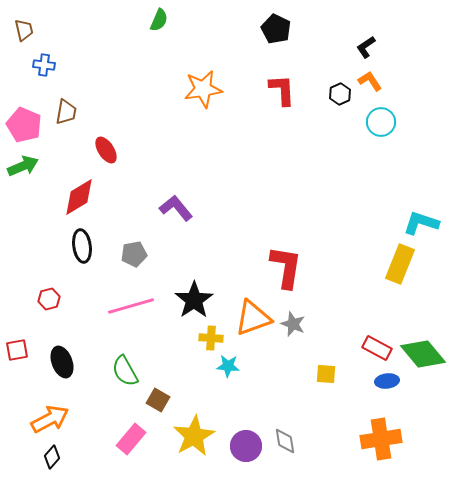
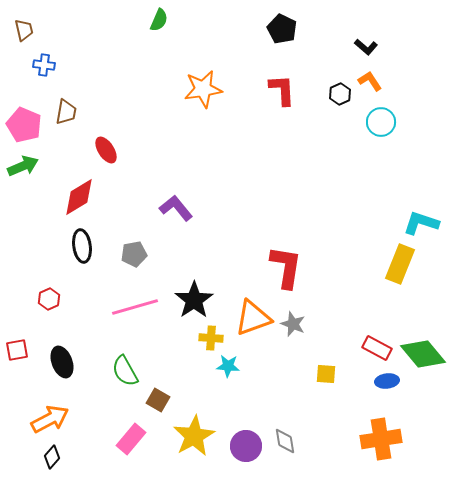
black pentagon at (276, 29): moved 6 px right
black L-shape at (366, 47): rotated 105 degrees counterclockwise
red hexagon at (49, 299): rotated 10 degrees counterclockwise
pink line at (131, 306): moved 4 px right, 1 px down
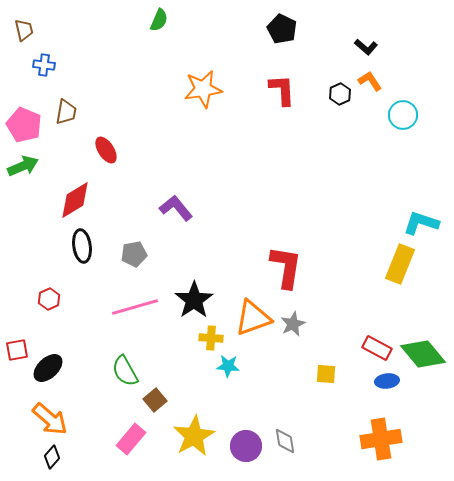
cyan circle at (381, 122): moved 22 px right, 7 px up
red diamond at (79, 197): moved 4 px left, 3 px down
gray star at (293, 324): rotated 25 degrees clockwise
black ellipse at (62, 362): moved 14 px left, 6 px down; rotated 68 degrees clockwise
brown square at (158, 400): moved 3 px left; rotated 20 degrees clockwise
orange arrow at (50, 419): rotated 69 degrees clockwise
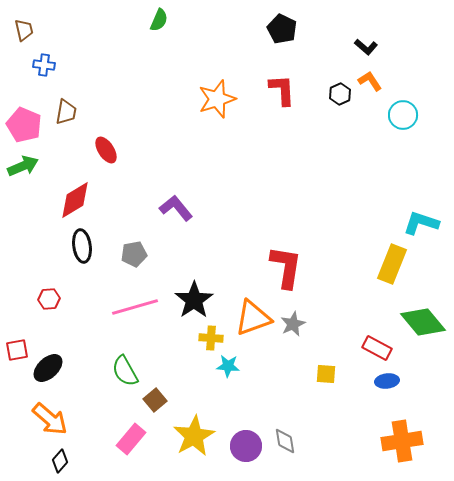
orange star at (203, 89): moved 14 px right, 10 px down; rotated 9 degrees counterclockwise
yellow rectangle at (400, 264): moved 8 px left
red hexagon at (49, 299): rotated 20 degrees clockwise
green diamond at (423, 354): moved 32 px up
orange cross at (381, 439): moved 21 px right, 2 px down
black diamond at (52, 457): moved 8 px right, 4 px down
